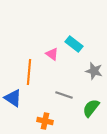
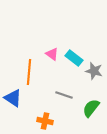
cyan rectangle: moved 14 px down
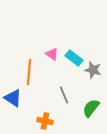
gray star: moved 1 px left, 1 px up
gray line: rotated 48 degrees clockwise
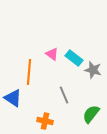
green semicircle: moved 6 px down
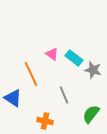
orange line: moved 2 px right, 2 px down; rotated 30 degrees counterclockwise
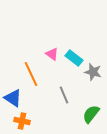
gray star: moved 2 px down
orange cross: moved 23 px left
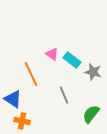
cyan rectangle: moved 2 px left, 2 px down
blue triangle: moved 1 px down
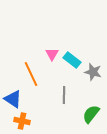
pink triangle: rotated 24 degrees clockwise
gray line: rotated 24 degrees clockwise
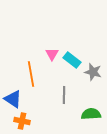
orange line: rotated 15 degrees clockwise
green semicircle: rotated 48 degrees clockwise
